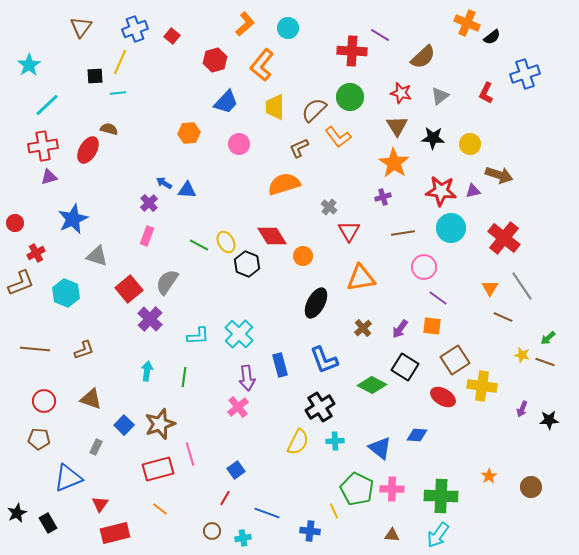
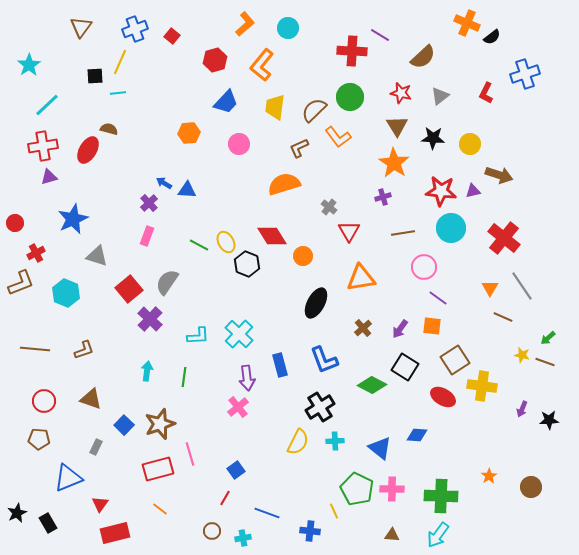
yellow trapezoid at (275, 107): rotated 8 degrees clockwise
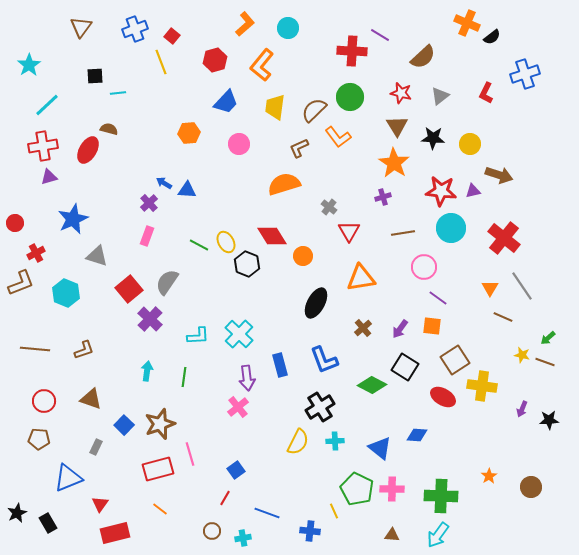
yellow line at (120, 62): moved 41 px right; rotated 45 degrees counterclockwise
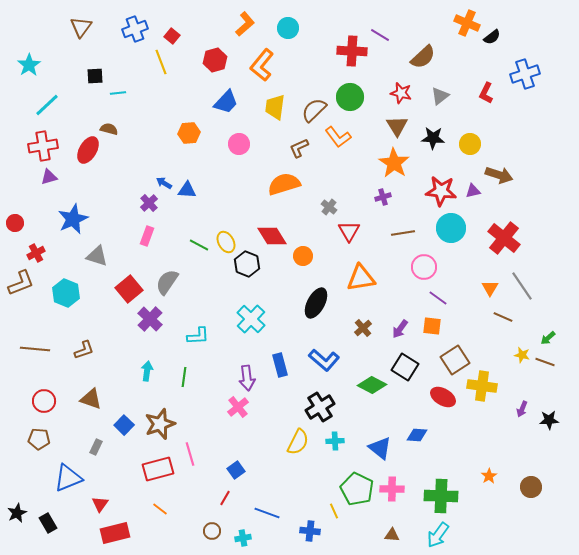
cyan cross at (239, 334): moved 12 px right, 15 px up
blue L-shape at (324, 360): rotated 28 degrees counterclockwise
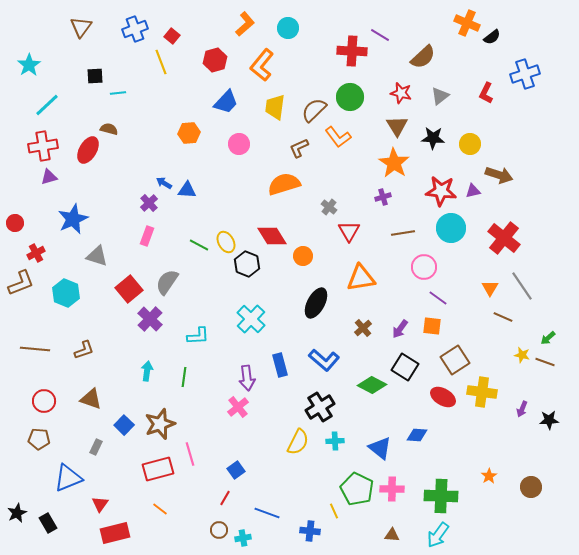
yellow cross at (482, 386): moved 6 px down
brown circle at (212, 531): moved 7 px right, 1 px up
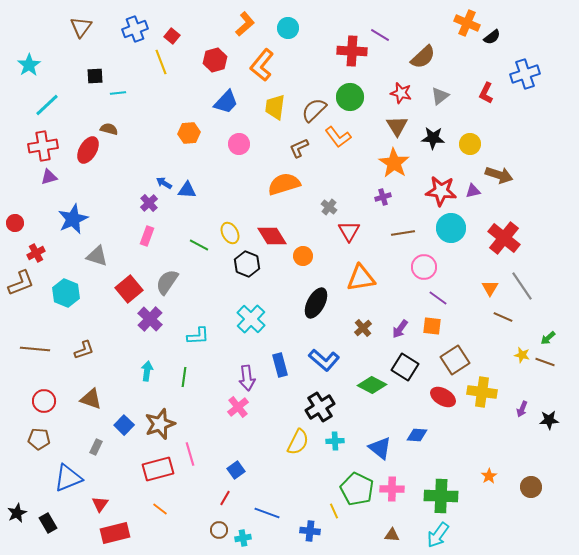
yellow ellipse at (226, 242): moved 4 px right, 9 px up
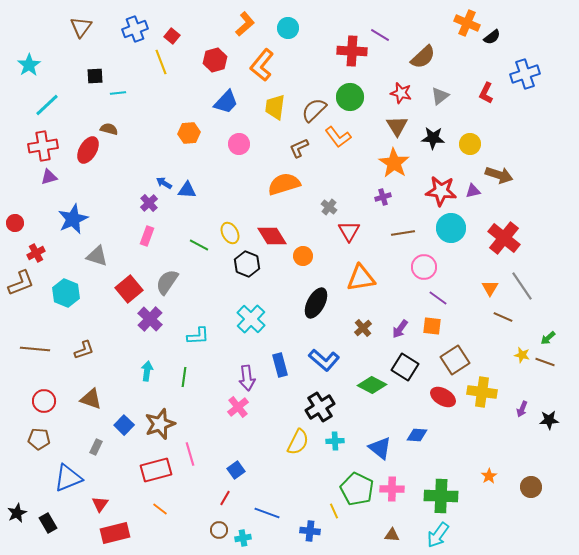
red rectangle at (158, 469): moved 2 px left, 1 px down
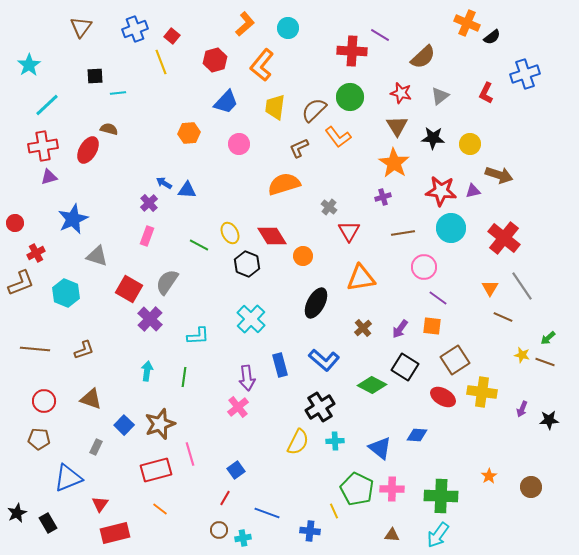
red square at (129, 289): rotated 20 degrees counterclockwise
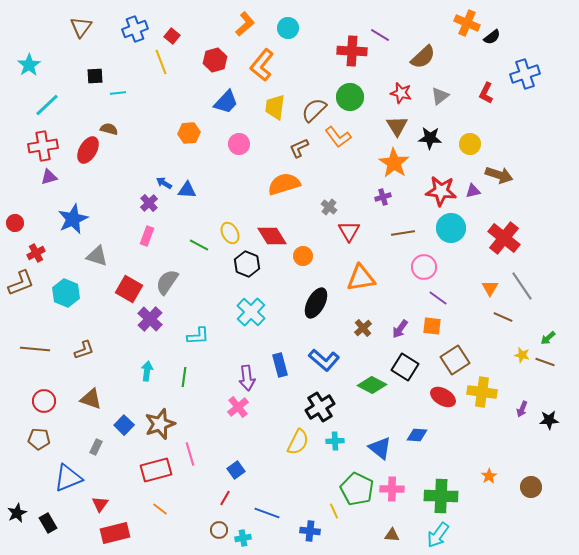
black star at (433, 138): moved 3 px left
cyan cross at (251, 319): moved 7 px up
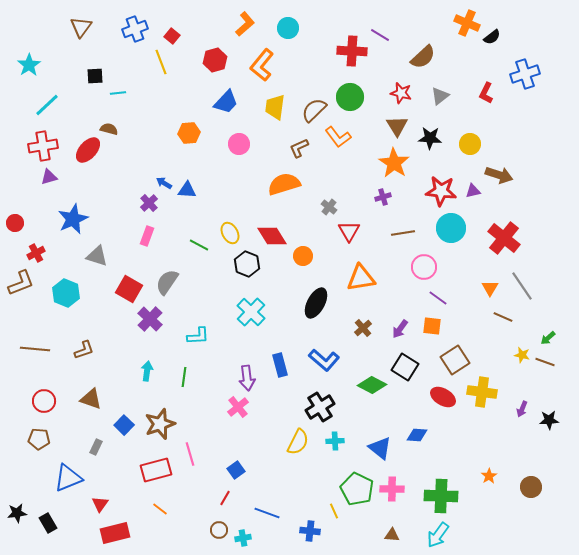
red ellipse at (88, 150): rotated 12 degrees clockwise
black star at (17, 513): rotated 18 degrees clockwise
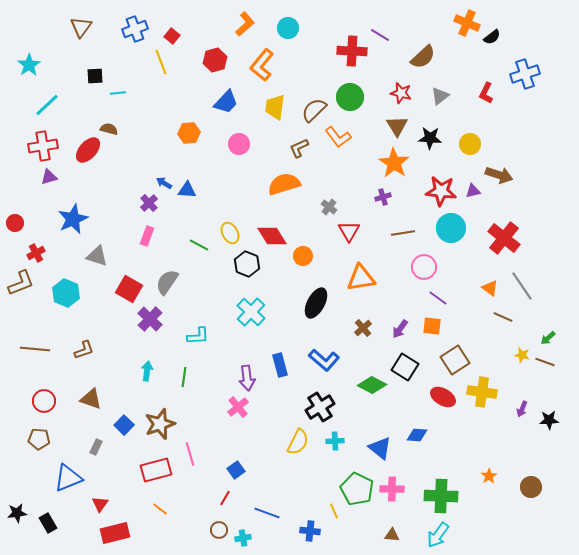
orange triangle at (490, 288): rotated 24 degrees counterclockwise
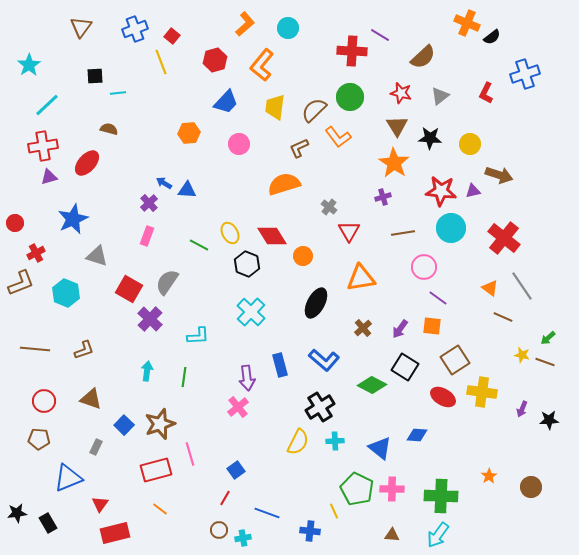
red ellipse at (88, 150): moved 1 px left, 13 px down
